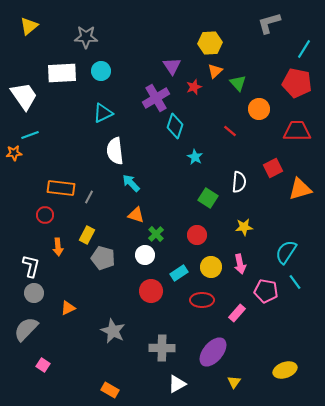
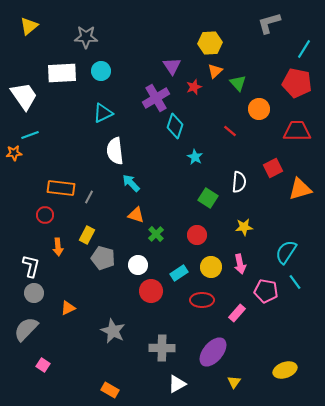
white circle at (145, 255): moved 7 px left, 10 px down
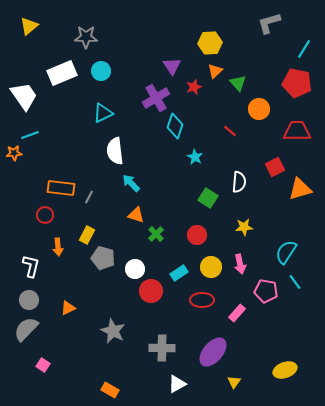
white rectangle at (62, 73): rotated 20 degrees counterclockwise
red square at (273, 168): moved 2 px right, 1 px up
white circle at (138, 265): moved 3 px left, 4 px down
gray circle at (34, 293): moved 5 px left, 7 px down
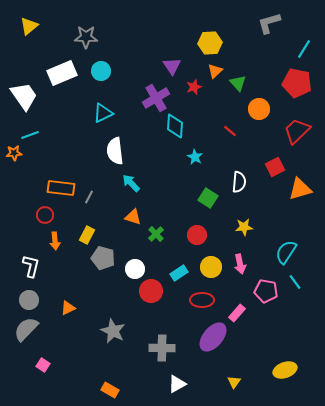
cyan diamond at (175, 126): rotated 15 degrees counterclockwise
red trapezoid at (297, 131): rotated 44 degrees counterclockwise
orange triangle at (136, 215): moved 3 px left, 2 px down
orange arrow at (58, 247): moved 3 px left, 6 px up
purple ellipse at (213, 352): moved 15 px up
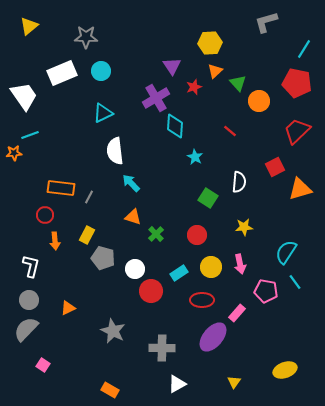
gray L-shape at (269, 23): moved 3 px left, 1 px up
orange circle at (259, 109): moved 8 px up
